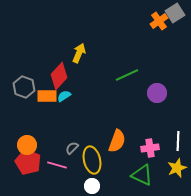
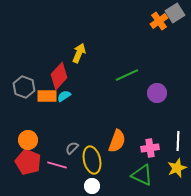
orange circle: moved 1 px right, 5 px up
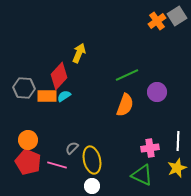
gray square: moved 2 px right, 3 px down
orange cross: moved 2 px left
gray hexagon: moved 1 px down; rotated 15 degrees counterclockwise
purple circle: moved 1 px up
orange semicircle: moved 8 px right, 36 px up
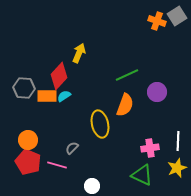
orange cross: rotated 36 degrees counterclockwise
yellow ellipse: moved 8 px right, 36 px up
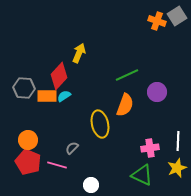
white circle: moved 1 px left, 1 px up
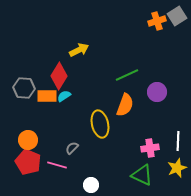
orange cross: rotated 36 degrees counterclockwise
yellow arrow: moved 3 px up; rotated 42 degrees clockwise
red diamond: rotated 12 degrees counterclockwise
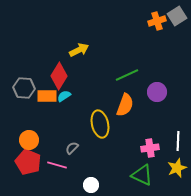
orange circle: moved 1 px right
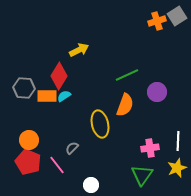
pink line: rotated 36 degrees clockwise
green triangle: rotated 40 degrees clockwise
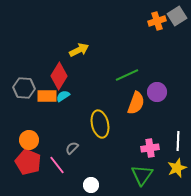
cyan semicircle: moved 1 px left
orange semicircle: moved 11 px right, 2 px up
